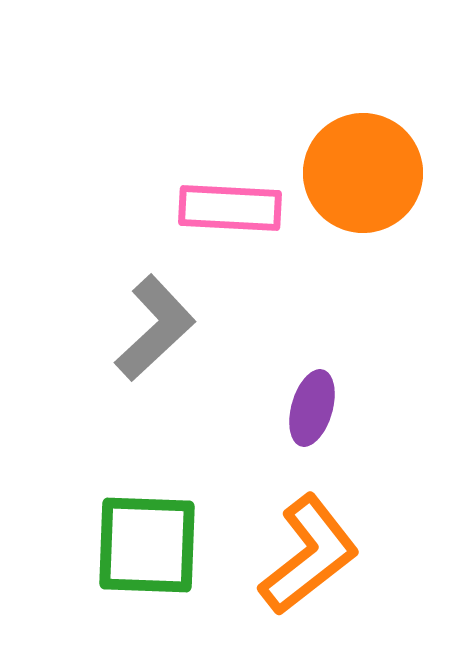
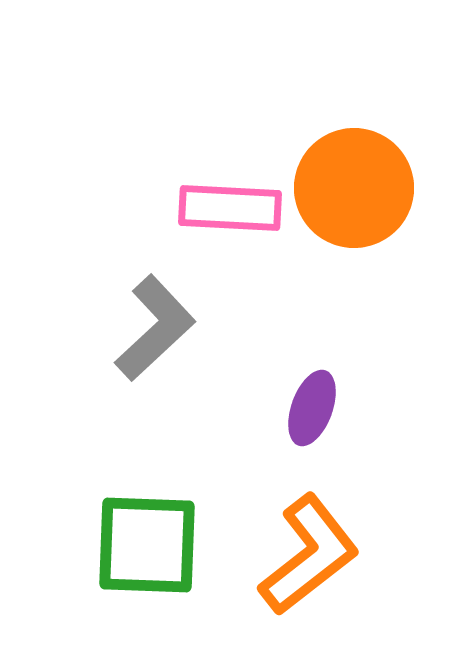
orange circle: moved 9 px left, 15 px down
purple ellipse: rotated 4 degrees clockwise
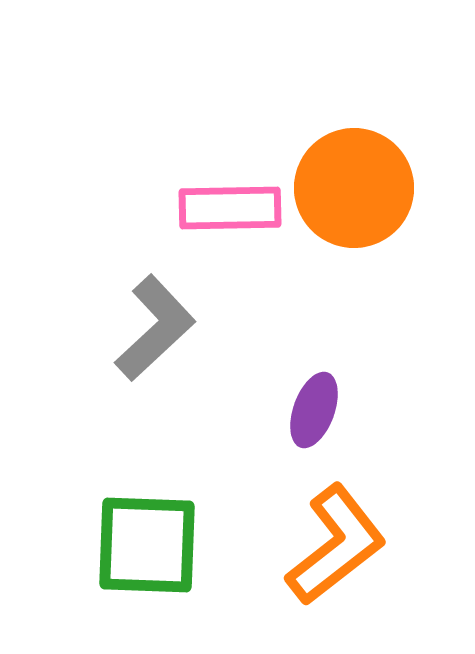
pink rectangle: rotated 4 degrees counterclockwise
purple ellipse: moved 2 px right, 2 px down
orange L-shape: moved 27 px right, 10 px up
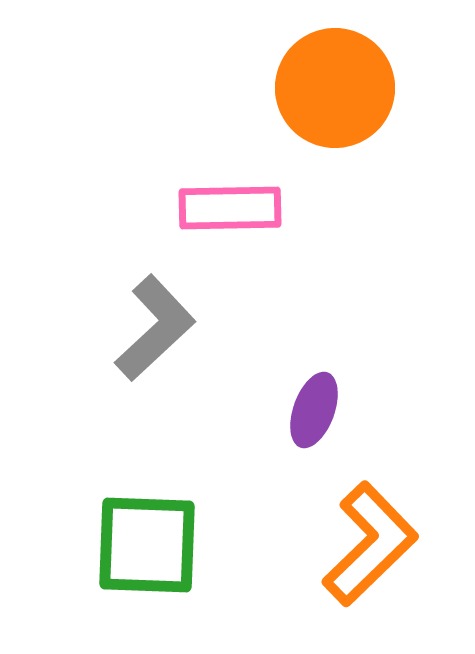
orange circle: moved 19 px left, 100 px up
orange L-shape: moved 34 px right, 1 px up; rotated 6 degrees counterclockwise
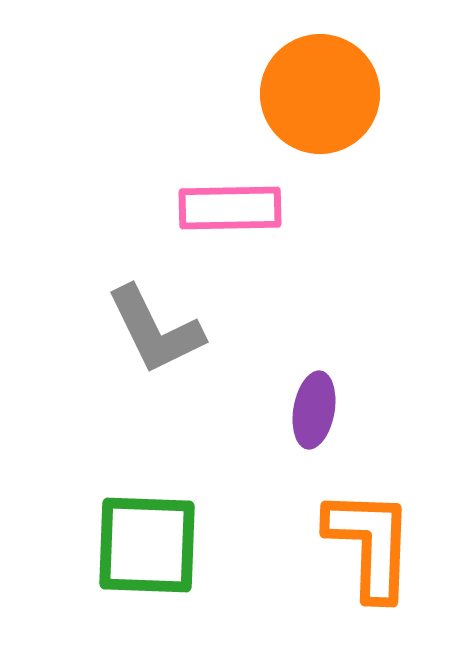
orange circle: moved 15 px left, 6 px down
gray L-shape: moved 2 px down; rotated 107 degrees clockwise
purple ellipse: rotated 10 degrees counterclockwise
orange L-shape: rotated 44 degrees counterclockwise
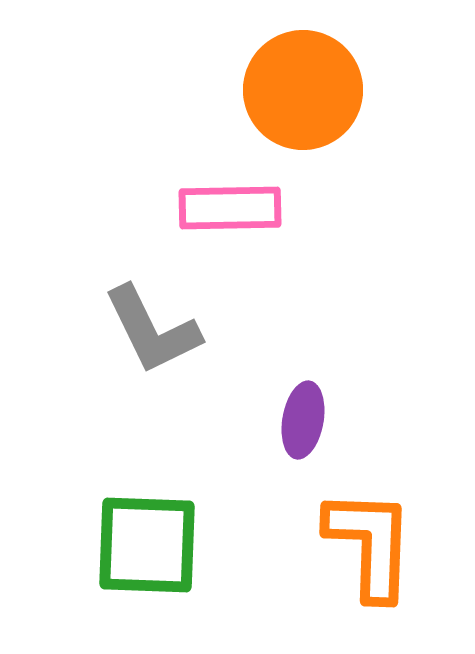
orange circle: moved 17 px left, 4 px up
gray L-shape: moved 3 px left
purple ellipse: moved 11 px left, 10 px down
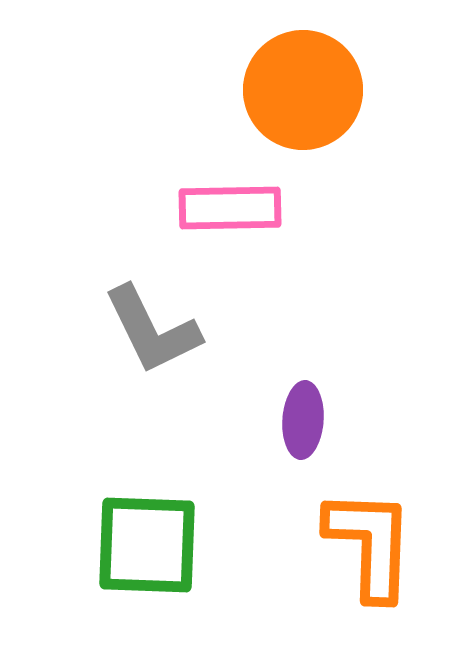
purple ellipse: rotated 6 degrees counterclockwise
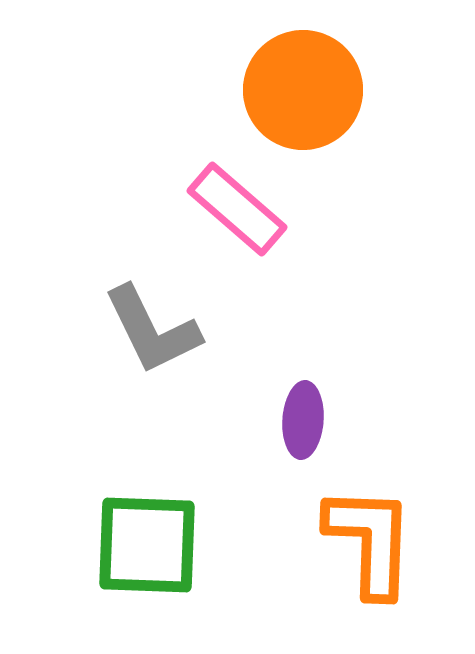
pink rectangle: moved 7 px right, 1 px down; rotated 42 degrees clockwise
orange L-shape: moved 3 px up
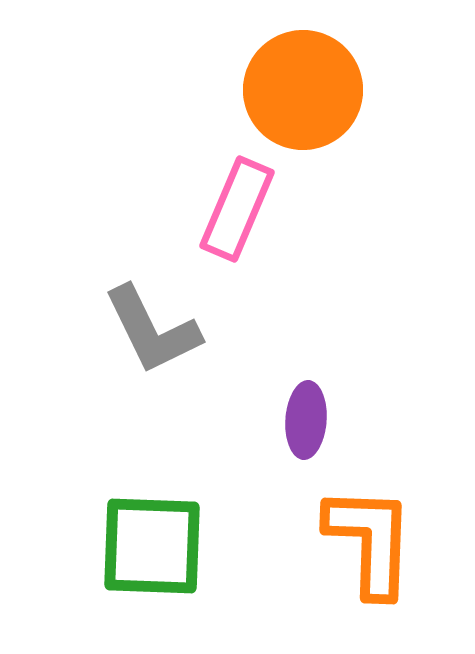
pink rectangle: rotated 72 degrees clockwise
purple ellipse: moved 3 px right
green square: moved 5 px right, 1 px down
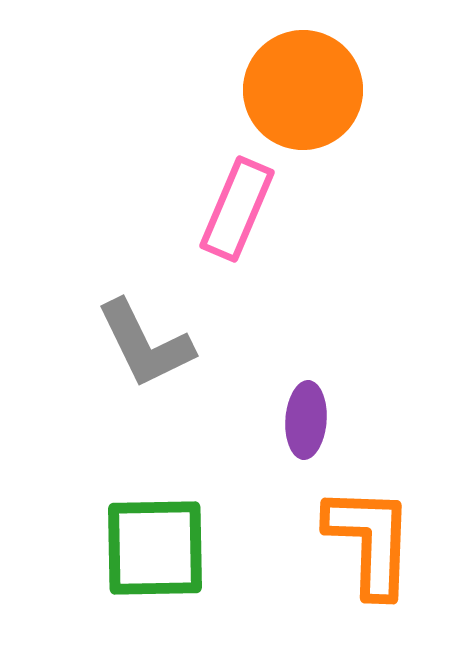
gray L-shape: moved 7 px left, 14 px down
green square: moved 3 px right, 2 px down; rotated 3 degrees counterclockwise
